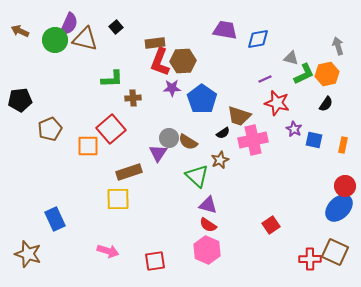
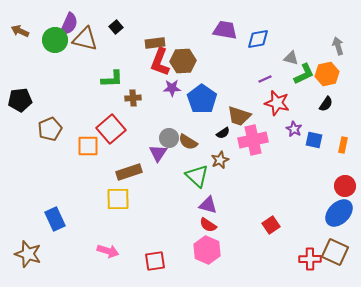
blue ellipse at (339, 208): moved 5 px down
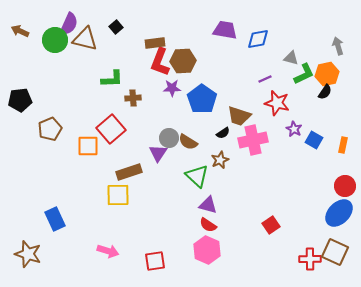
black semicircle at (326, 104): moved 1 px left, 12 px up
blue square at (314, 140): rotated 18 degrees clockwise
yellow square at (118, 199): moved 4 px up
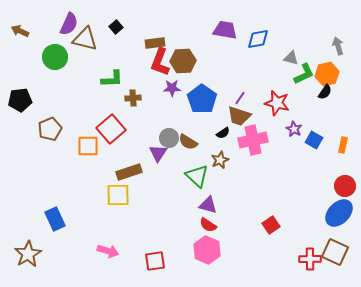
green circle at (55, 40): moved 17 px down
purple line at (265, 79): moved 25 px left, 19 px down; rotated 32 degrees counterclockwise
brown star at (28, 254): rotated 24 degrees clockwise
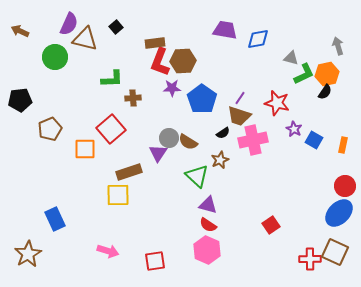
orange square at (88, 146): moved 3 px left, 3 px down
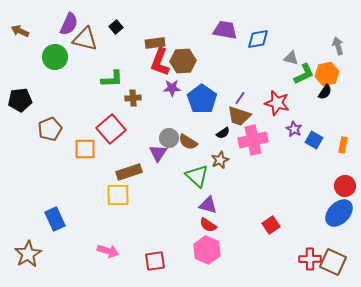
brown square at (335, 252): moved 2 px left, 10 px down
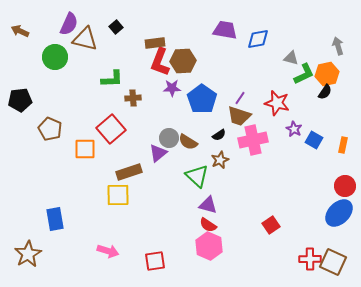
brown pentagon at (50, 129): rotated 25 degrees counterclockwise
black semicircle at (223, 133): moved 4 px left, 2 px down
purple triangle at (158, 153): rotated 18 degrees clockwise
blue rectangle at (55, 219): rotated 15 degrees clockwise
pink hexagon at (207, 250): moved 2 px right, 4 px up
